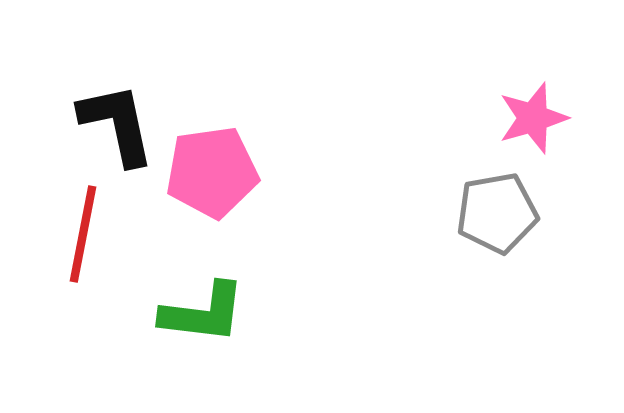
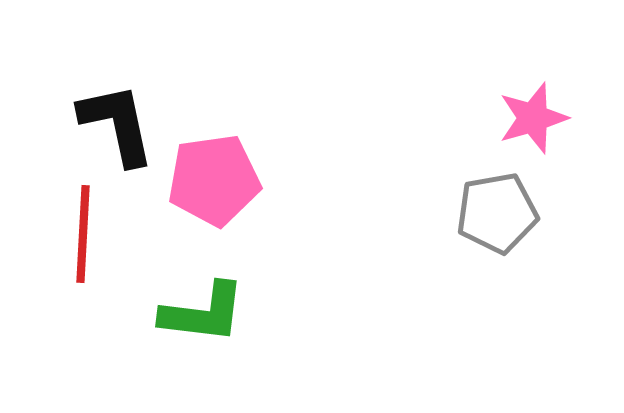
pink pentagon: moved 2 px right, 8 px down
red line: rotated 8 degrees counterclockwise
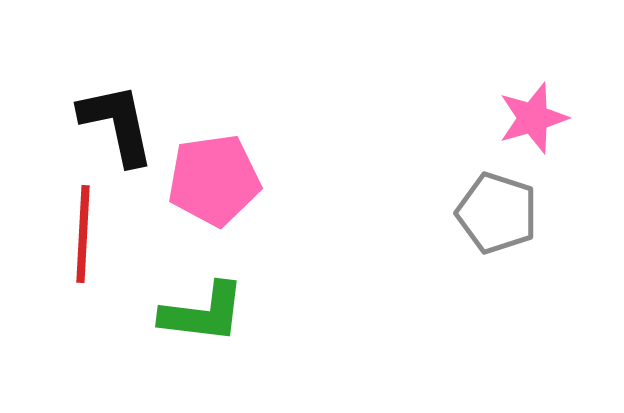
gray pentagon: rotated 28 degrees clockwise
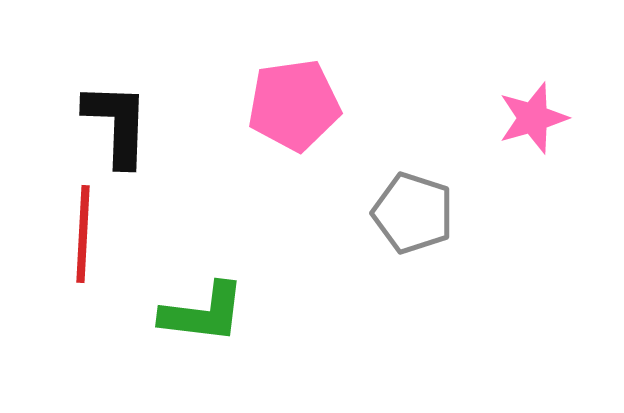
black L-shape: rotated 14 degrees clockwise
pink pentagon: moved 80 px right, 75 px up
gray pentagon: moved 84 px left
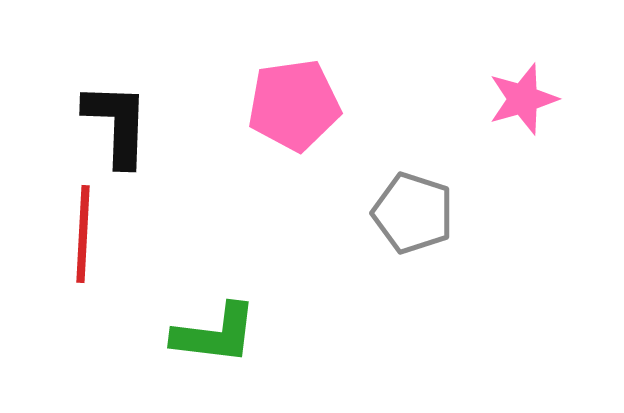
pink star: moved 10 px left, 19 px up
green L-shape: moved 12 px right, 21 px down
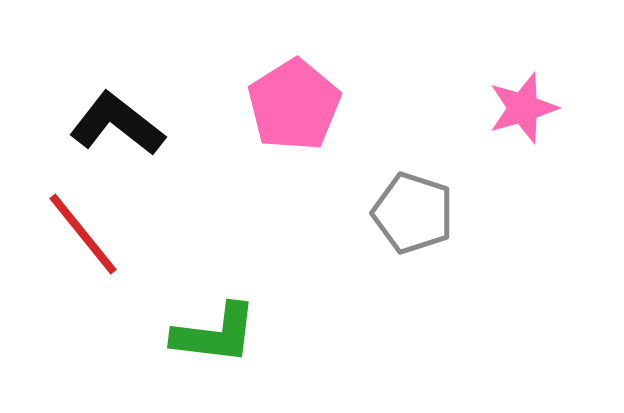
pink star: moved 9 px down
pink pentagon: rotated 24 degrees counterclockwise
black L-shape: rotated 54 degrees counterclockwise
red line: rotated 42 degrees counterclockwise
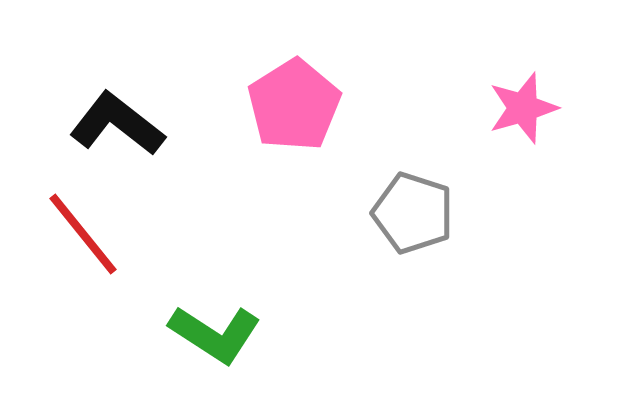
green L-shape: rotated 26 degrees clockwise
